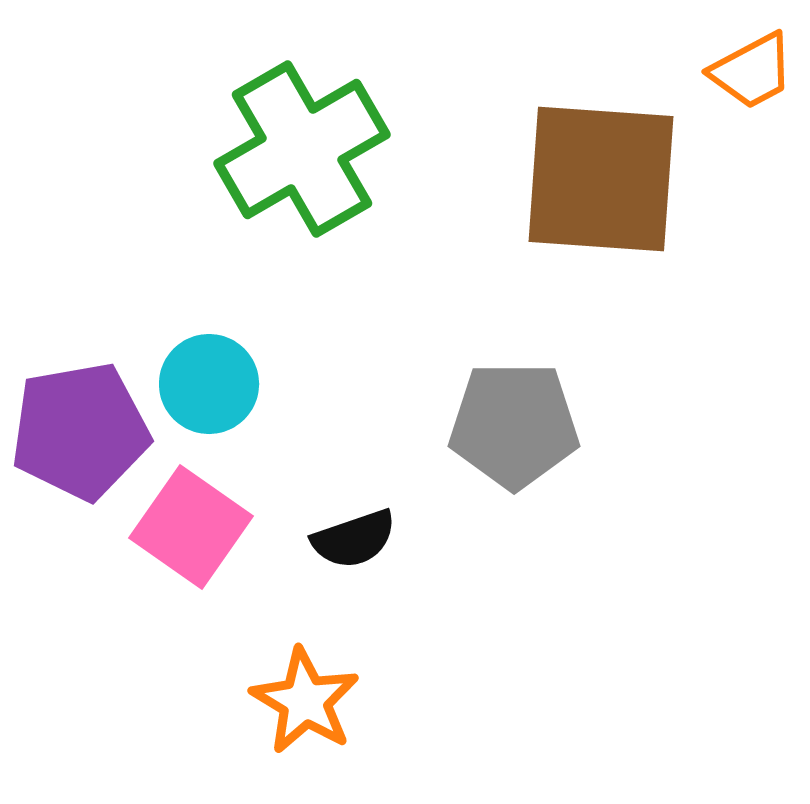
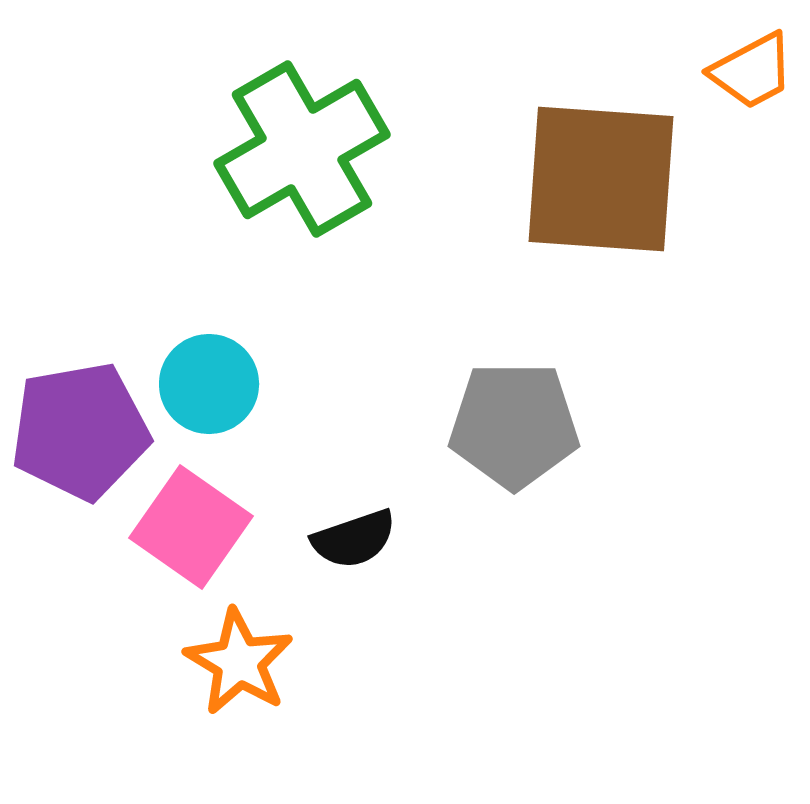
orange star: moved 66 px left, 39 px up
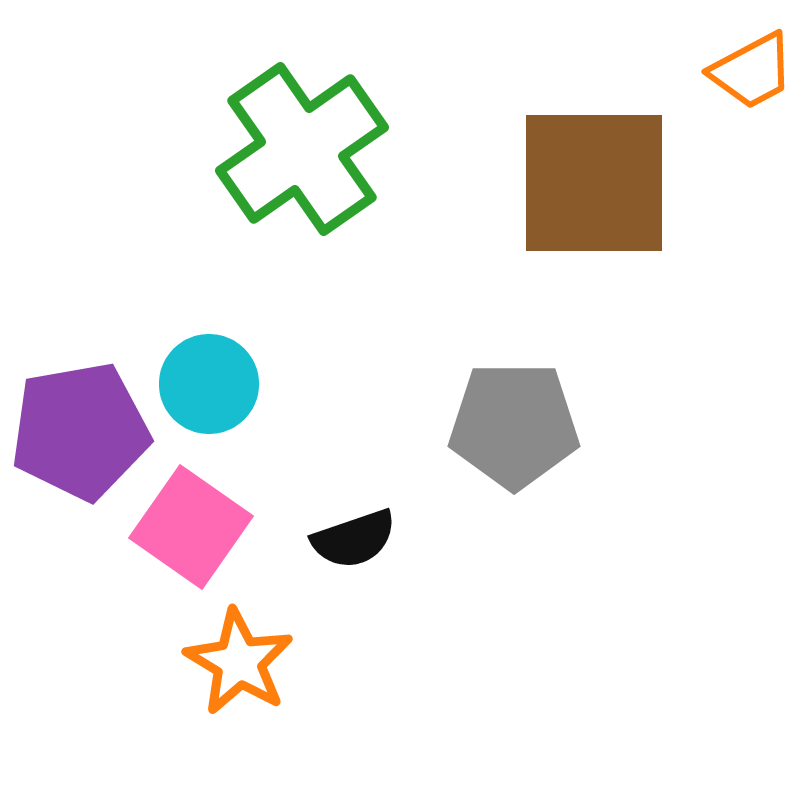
green cross: rotated 5 degrees counterclockwise
brown square: moved 7 px left, 4 px down; rotated 4 degrees counterclockwise
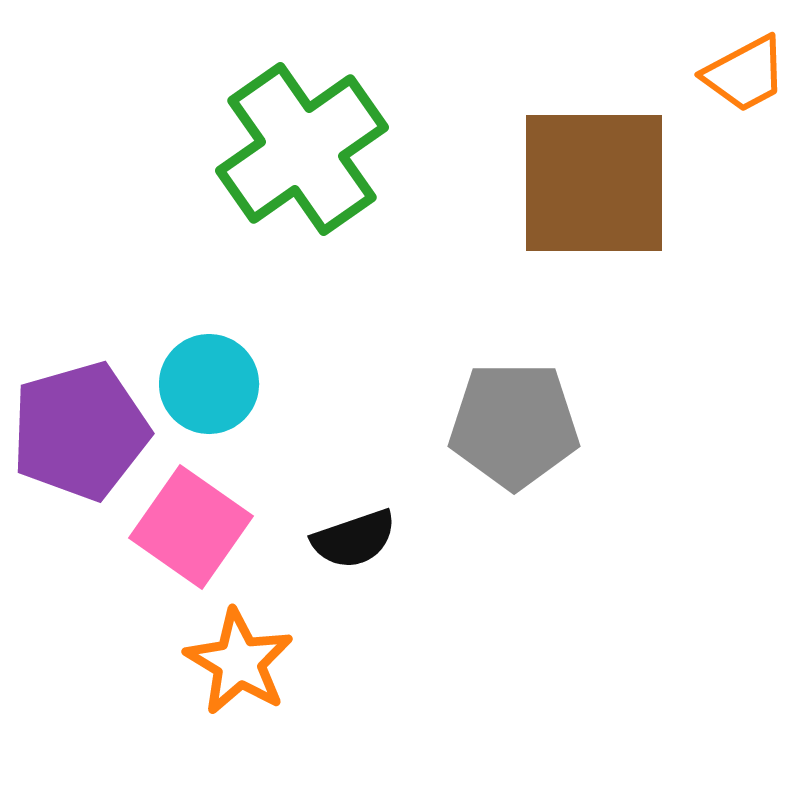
orange trapezoid: moved 7 px left, 3 px down
purple pentagon: rotated 6 degrees counterclockwise
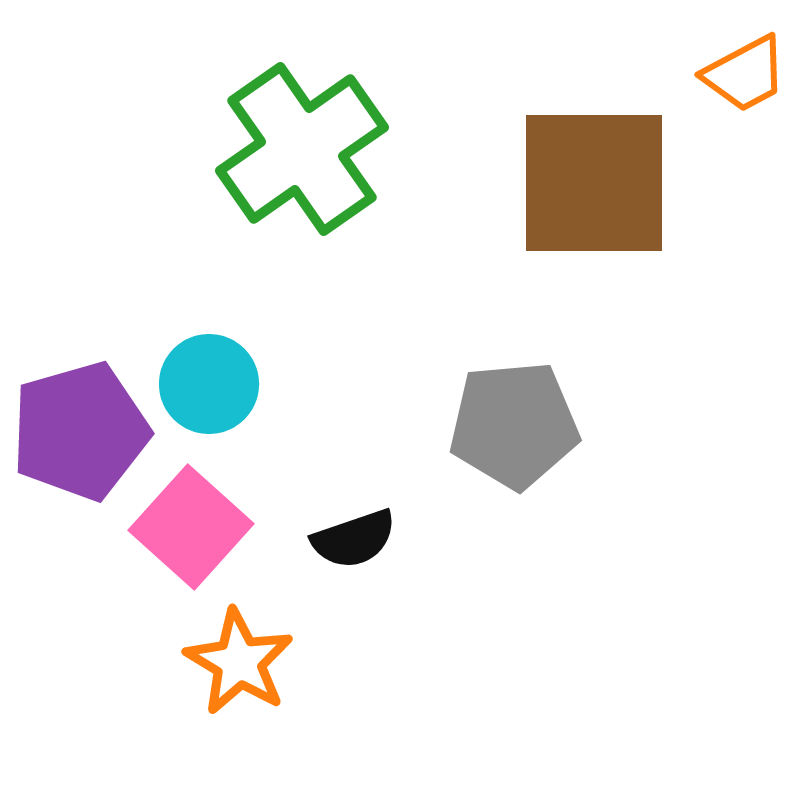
gray pentagon: rotated 5 degrees counterclockwise
pink square: rotated 7 degrees clockwise
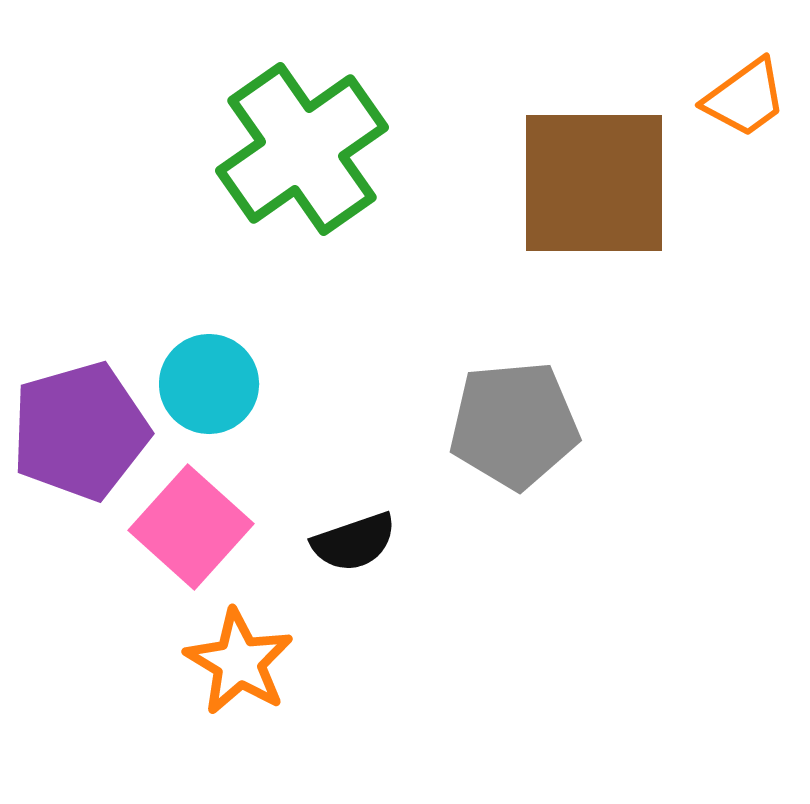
orange trapezoid: moved 24 px down; rotated 8 degrees counterclockwise
black semicircle: moved 3 px down
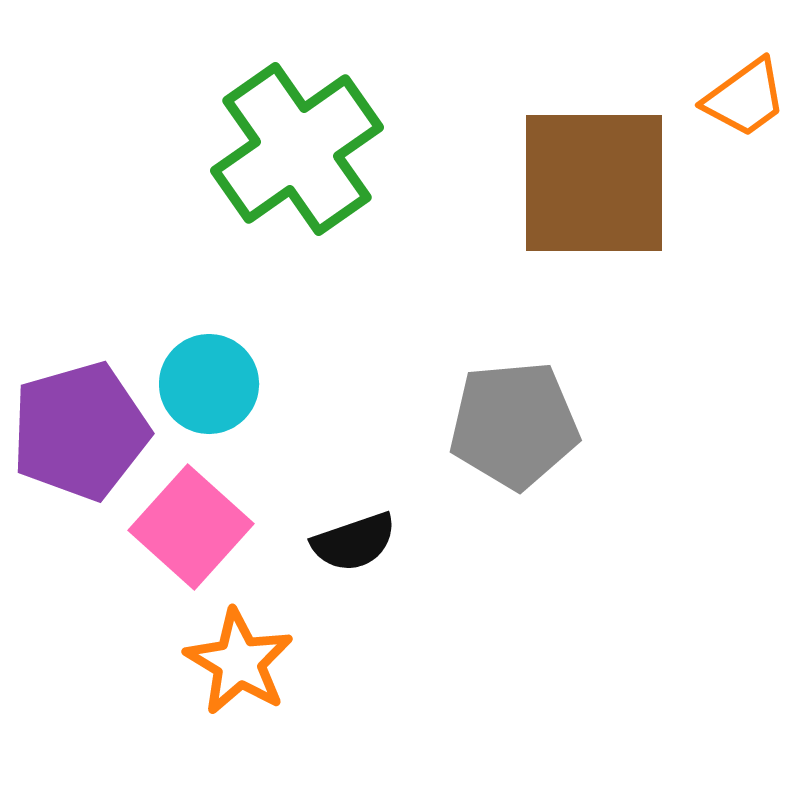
green cross: moved 5 px left
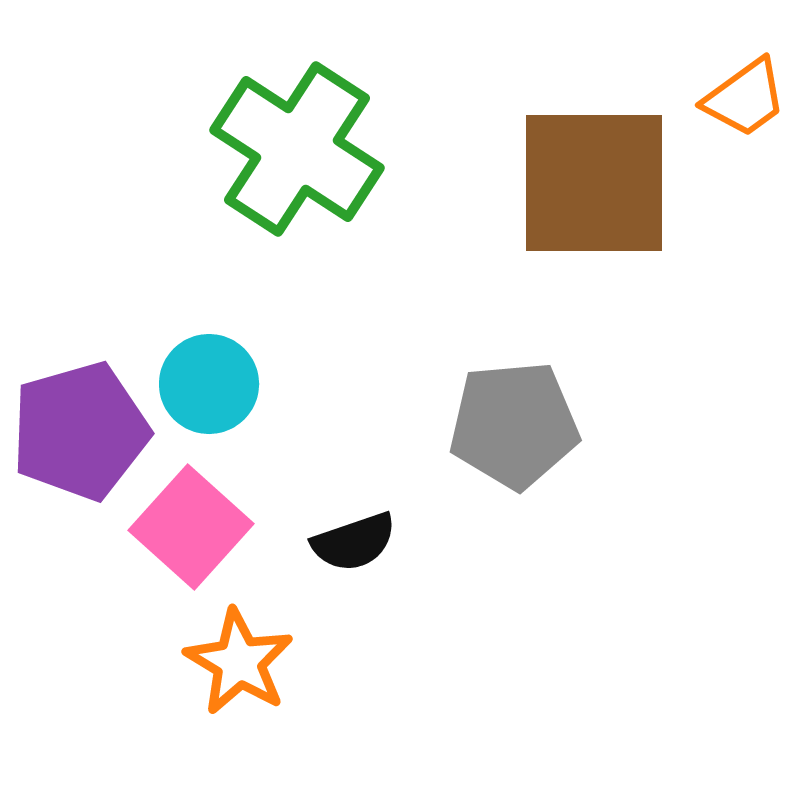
green cross: rotated 22 degrees counterclockwise
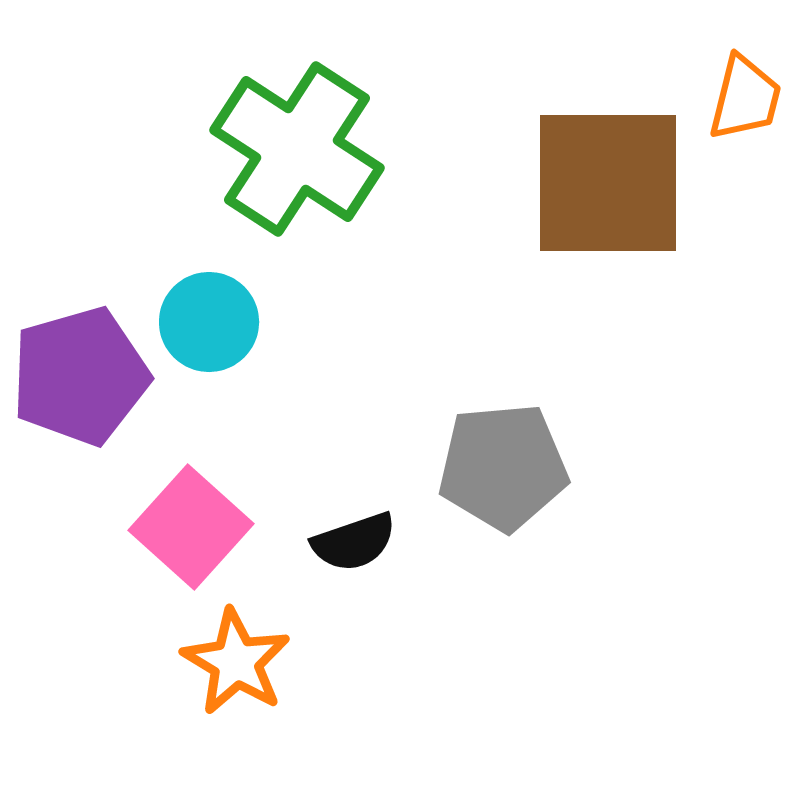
orange trapezoid: rotated 40 degrees counterclockwise
brown square: moved 14 px right
cyan circle: moved 62 px up
gray pentagon: moved 11 px left, 42 px down
purple pentagon: moved 55 px up
orange star: moved 3 px left
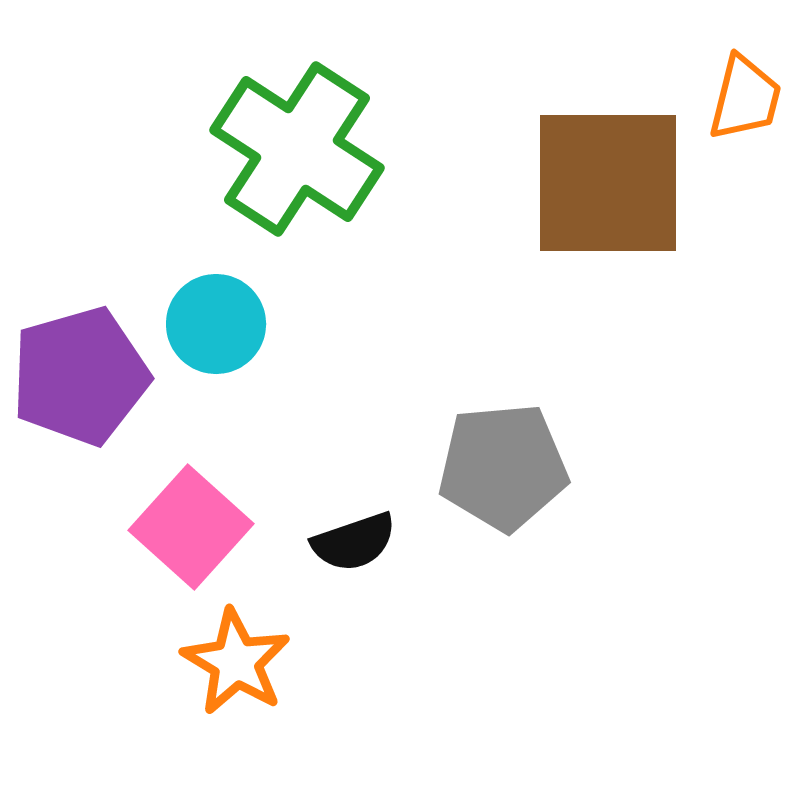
cyan circle: moved 7 px right, 2 px down
